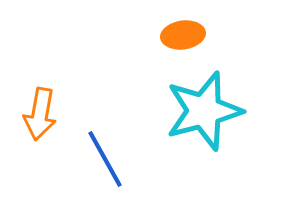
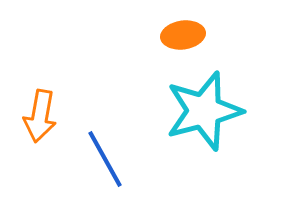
orange arrow: moved 2 px down
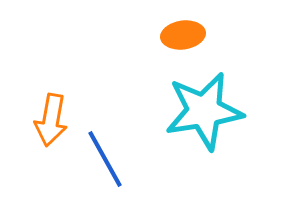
cyan star: rotated 6 degrees clockwise
orange arrow: moved 11 px right, 4 px down
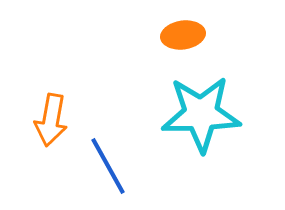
cyan star: moved 3 px left, 3 px down; rotated 8 degrees clockwise
blue line: moved 3 px right, 7 px down
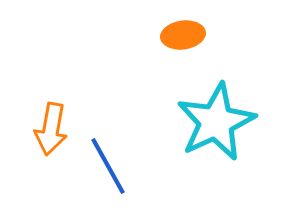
cyan star: moved 15 px right, 8 px down; rotated 24 degrees counterclockwise
orange arrow: moved 9 px down
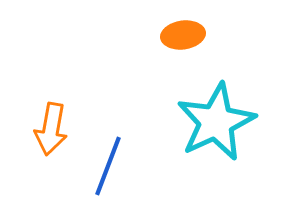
blue line: rotated 50 degrees clockwise
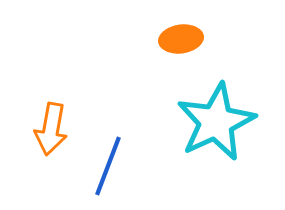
orange ellipse: moved 2 px left, 4 px down
